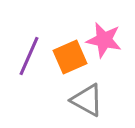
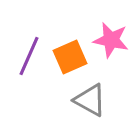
pink star: moved 7 px right
gray triangle: moved 3 px right
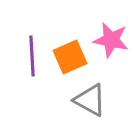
purple line: moved 3 px right; rotated 27 degrees counterclockwise
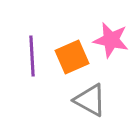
orange square: moved 2 px right
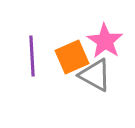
pink star: moved 6 px left, 1 px down; rotated 21 degrees clockwise
gray triangle: moved 5 px right, 25 px up
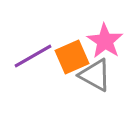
purple line: moved 1 px right; rotated 63 degrees clockwise
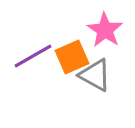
pink star: moved 11 px up
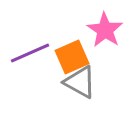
purple line: moved 3 px left, 3 px up; rotated 6 degrees clockwise
gray triangle: moved 15 px left, 7 px down
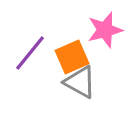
pink star: rotated 24 degrees clockwise
purple line: rotated 27 degrees counterclockwise
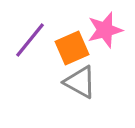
purple line: moved 13 px up
orange square: moved 9 px up
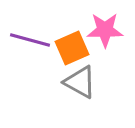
pink star: rotated 15 degrees clockwise
purple line: rotated 66 degrees clockwise
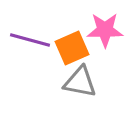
gray triangle: rotated 18 degrees counterclockwise
